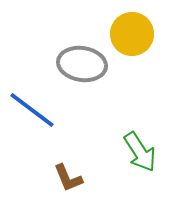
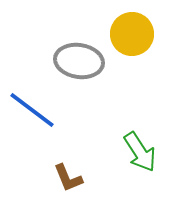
gray ellipse: moved 3 px left, 3 px up
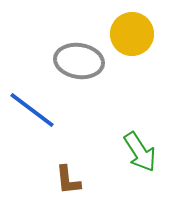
brown L-shape: moved 2 px down; rotated 16 degrees clockwise
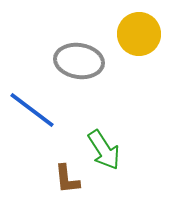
yellow circle: moved 7 px right
green arrow: moved 36 px left, 2 px up
brown L-shape: moved 1 px left, 1 px up
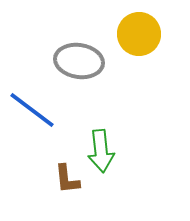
green arrow: moved 3 px left, 1 px down; rotated 27 degrees clockwise
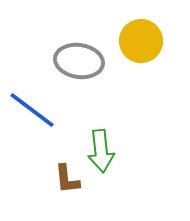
yellow circle: moved 2 px right, 7 px down
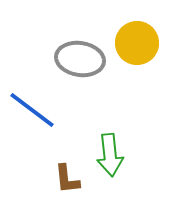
yellow circle: moved 4 px left, 2 px down
gray ellipse: moved 1 px right, 2 px up
green arrow: moved 9 px right, 4 px down
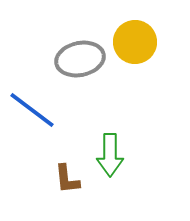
yellow circle: moved 2 px left, 1 px up
gray ellipse: rotated 21 degrees counterclockwise
green arrow: rotated 6 degrees clockwise
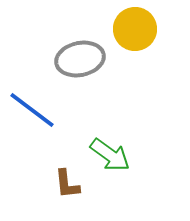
yellow circle: moved 13 px up
green arrow: rotated 54 degrees counterclockwise
brown L-shape: moved 5 px down
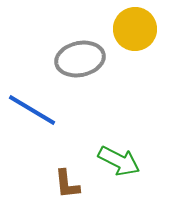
blue line: rotated 6 degrees counterclockwise
green arrow: moved 9 px right, 6 px down; rotated 9 degrees counterclockwise
